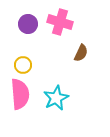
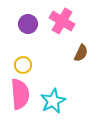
pink cross: moved 2 px right, 1 px up; rotated 15 degrees clockwise
cyan star: moved 3 px left, 3 px down
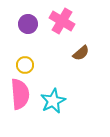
brown semicircle: rotated 24 degrees clockwise
yellow circle: moved 2 px right
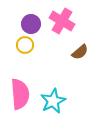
purple circle: moved 3 px right
brown semicircle: moved 1 px left, 1 px up
yellow circle: moved 20 px up
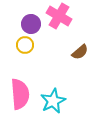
pink cross: moved 3 px left, 5 px up
